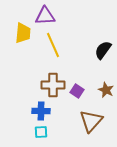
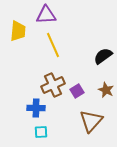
purple triangle: moved 1 px right, 1 px up
yellow trapezoid: moved 5 px left, 2 px up
black semicircle: moved 6 px down; rotated 18 degrees clockwise
brown cross: rotated 25 degrees counterclockwise
purple square: rotated 24 degrees clockwise
blue cross: moved 5 px left, 3 px up
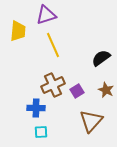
purple triangle: rotated 15 degrees counterclockwise
black semicircle: moved 2 px left, 2 px down
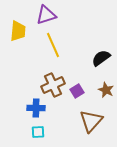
cyan square: moved 3 px left
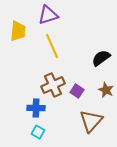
purple triangle: moved 2 px right
yellow line: moved 1 px left, 1 px down
purple square: rotated 24 degrees counterclockwise
cyan square: rotated 32 degrees clockwise
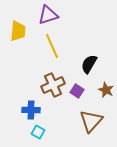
black semicircle: moved 12 px left, 6 px down; rotated 24 degrees counterclockwise
blue cross: moved 5 px left, 2 px down
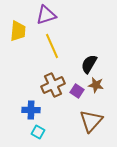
purple triangle: moved 2 px left
brown star: moved 10 px left, 5 px up; rotated 14 degrees counterclockwise
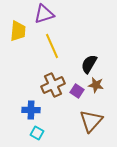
purple triangle: moved 2 px left, 1 px up
cyan square: moved 1 px left, 1 px down
